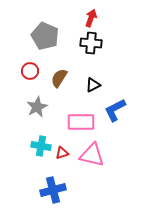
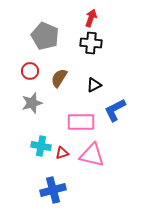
black triangle: moved 1 px right
gray star: moved 5 px left, 4 px up; rotated 10 degrees clockwise
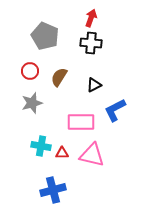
brown semicircle: moved 1 px up
red triangle: rotated 16 degrees clockwise
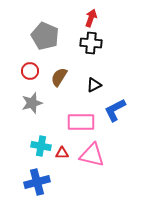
blue cross: moved 16 px left, 8 px up
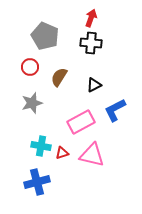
red circle: moved 4 px up
pink rectangle: rotated 28 degrees counterclockwise
red triangle: rotated 16 degrees counterclockwise
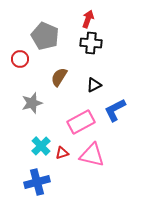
red arrow: moved 3 px left, 1 px down
red circle: moved 10 px left, 8 px up
cyan cross: rotated 36 degrees clockwise
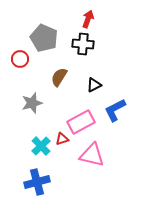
gray pentagon: moved 1 px left, 2 px down
black cross: moved 8 px left, 1 px down
red triangle: moved 14 px up
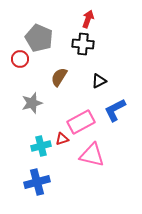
gray pentagon: moved 5 px left
black triangle: moved 5 px right, 4 px up
cyan cross: rotated 30 degrees clockwise
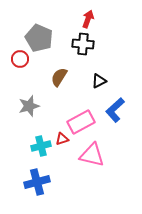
gray star: moved 3 px left, 3 px down
blue L-shape: rotated 15 degrees counterclockwise
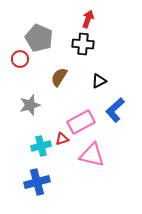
gray star: moved 1 px right, 1 px up
